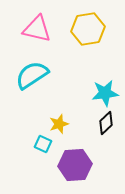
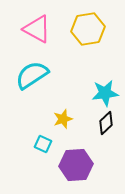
pink triangle: rotated 16 degrees clockwise
yellow star: moved 4 px right, 5 px up
purple hexagon: moved 1 px right
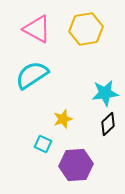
yellow hexagon: moved 2 px left
black diamond: moved 2 px right, 1 px down
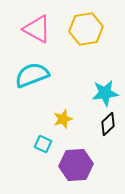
cyan semicircle: rotated 12 degrees clockwise
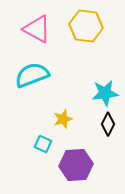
yellow hexagon: moved 3 px up; rotated 16 degrees clockwise
black diamond: rotated 20 degrees counterclockwise
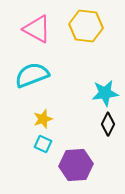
yellow star: moved 20 px left
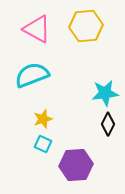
yellow hexagon: rotated 12 degrees counterclockwise
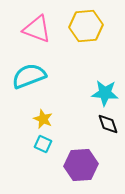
pink triangle: rotated 8 degrees counterclockwise
cyan semicircle: moved 3 px left, 1 px down
cyan star: rotated 12 degrees clockwise
yellow star: rotated 30 degrees counterclockwise
black diamond: rotated 45 degrees counterclockwise
purple hexagon: moved 5 px right
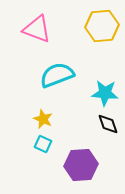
yellow hexagon: moved 16 px right
cyan semicircle: moved 28 px right, 1 px up
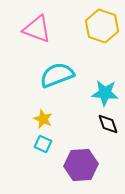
yellow hexagon: rotated 24 degrees clockwise
